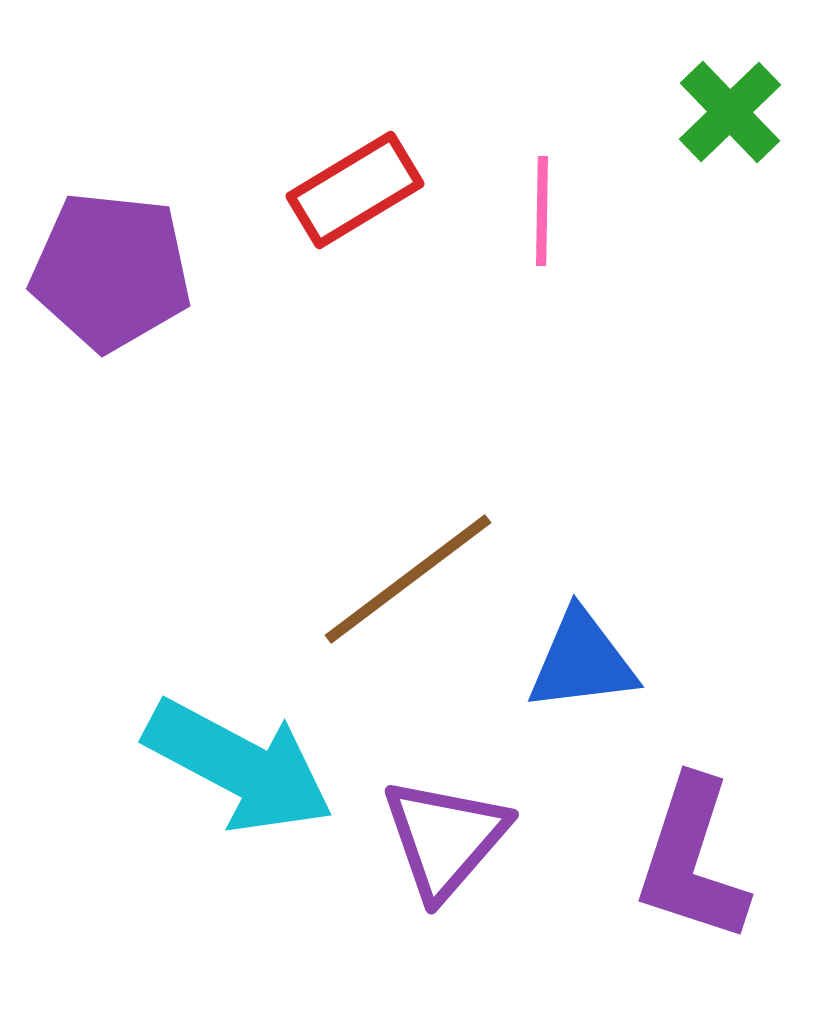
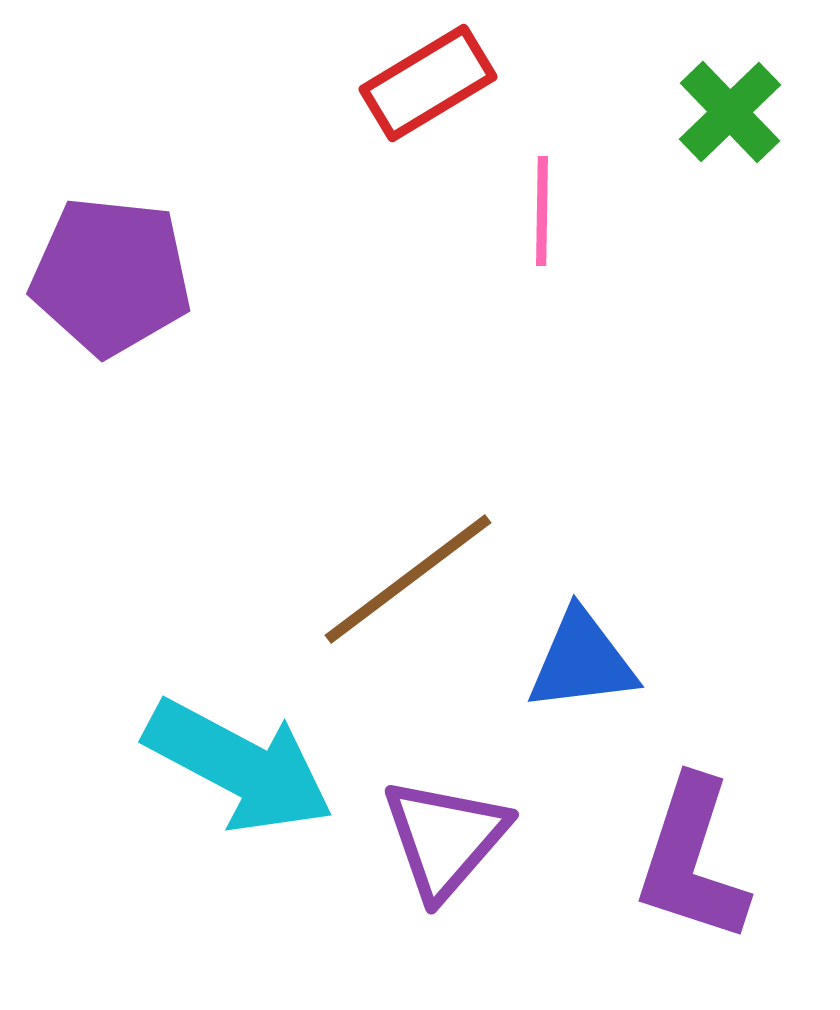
red rectangle: moved 73 px right, 107 px up
purple pentagon: moved 5 px down
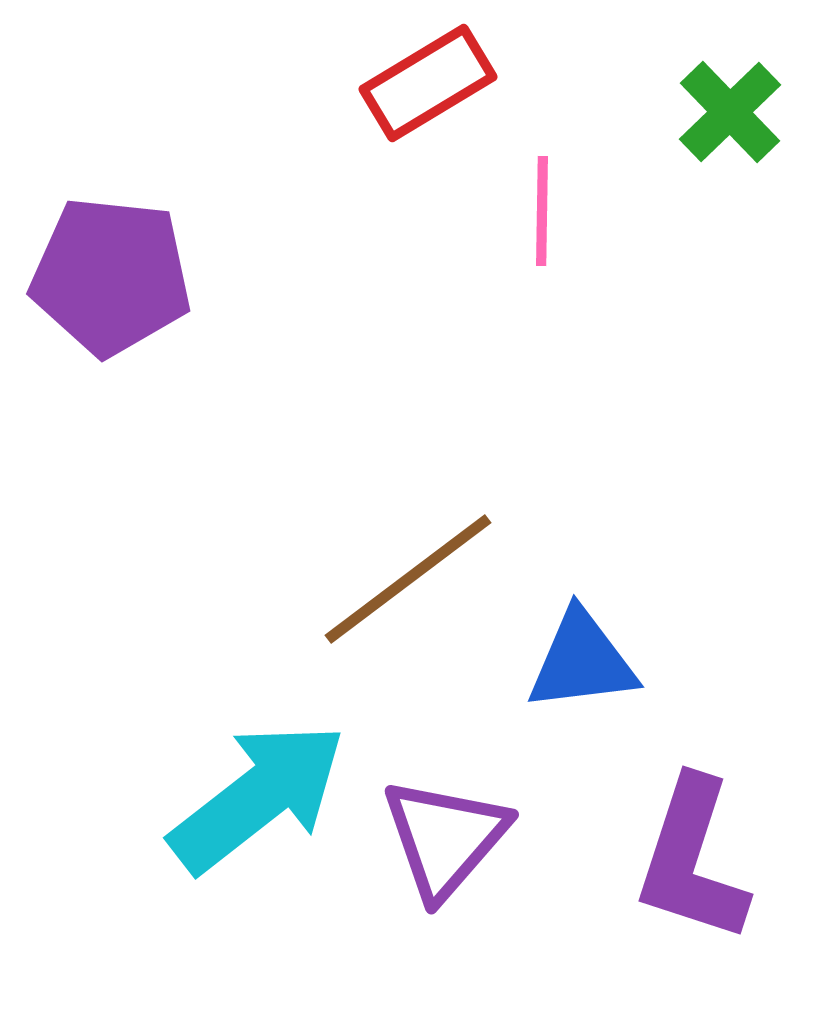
cyan arrow: moved 19 px right, 31 px down; rotated 66 degrees counterclockwise
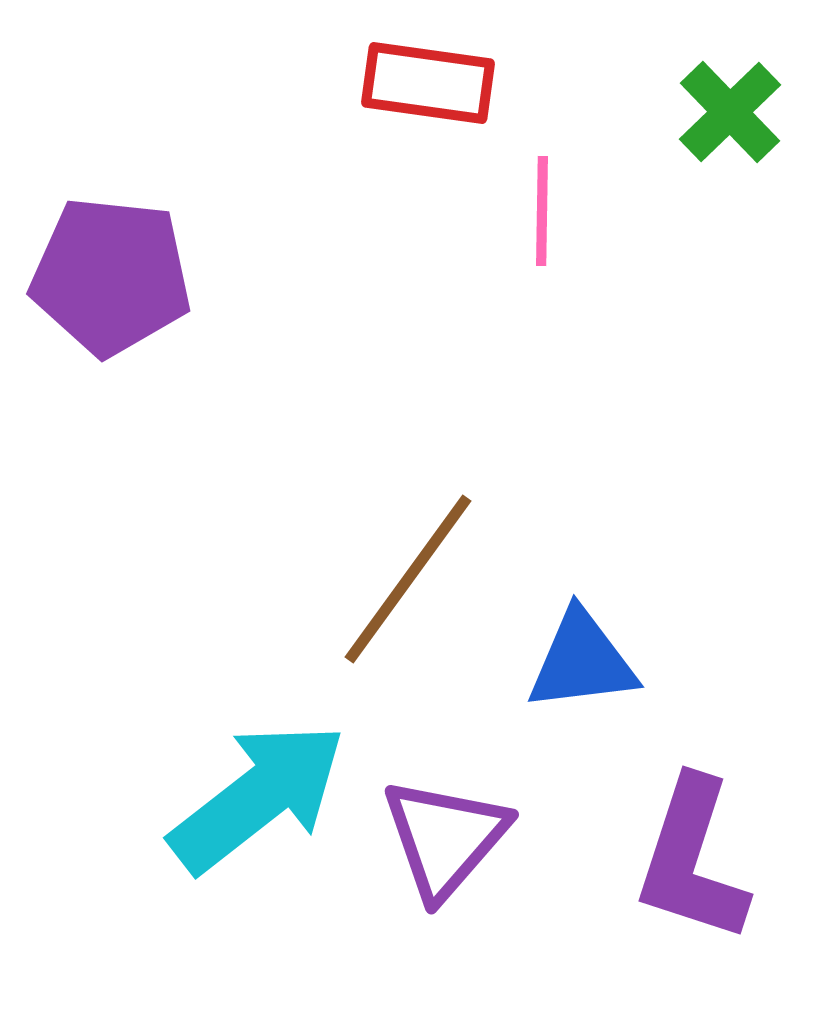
red rectangle: rotated 39 degrees clockwise
brown line: rotated 17 degrees counterclockwise
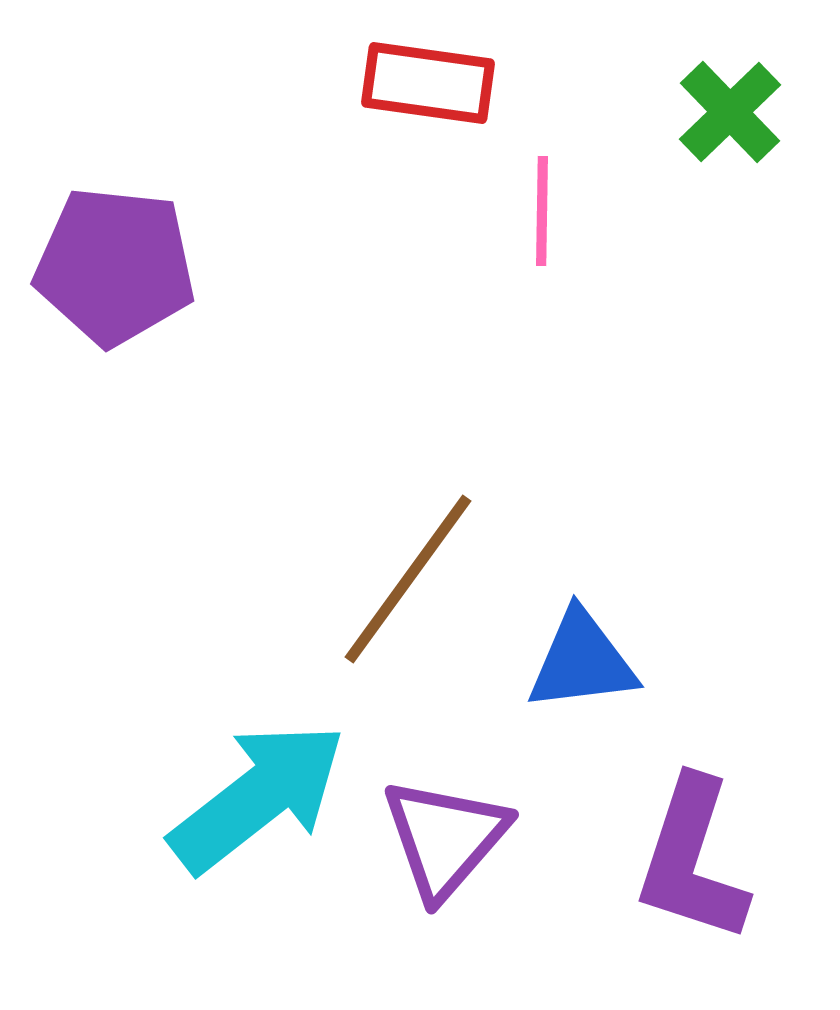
purple pentagon: moved 4 px right, 10 px up
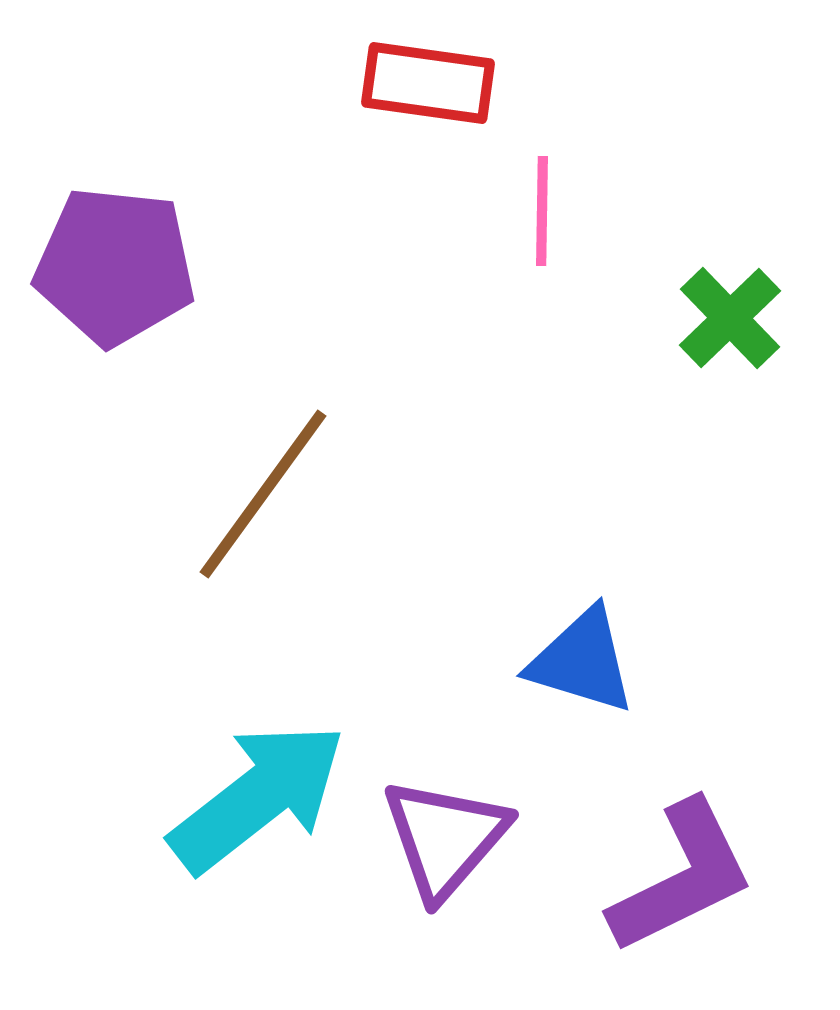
green cross: moved 206 px down
brown line: moved 145 px left, 85 px up
blue triangle: rotated 24 degrees clockwise
purple L-shape: moved 10 px left, 17 px down; rotated 134 degrees counterclockwise
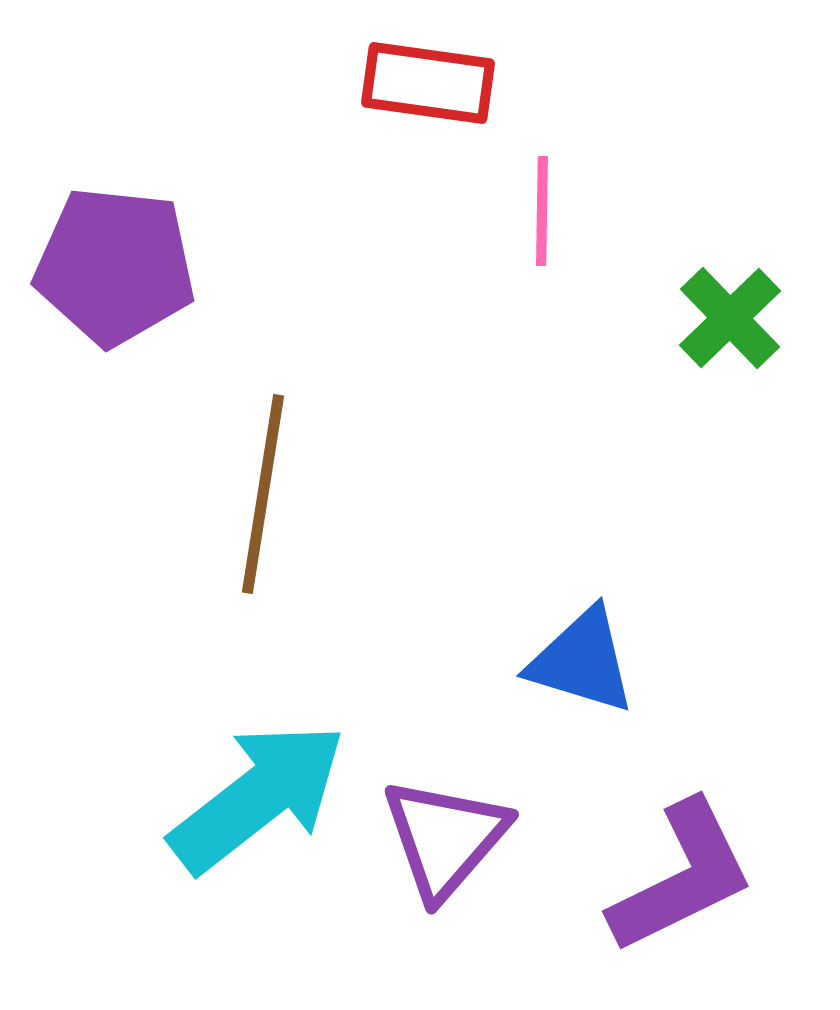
brown line: rotated 27 degrees counterclockwise
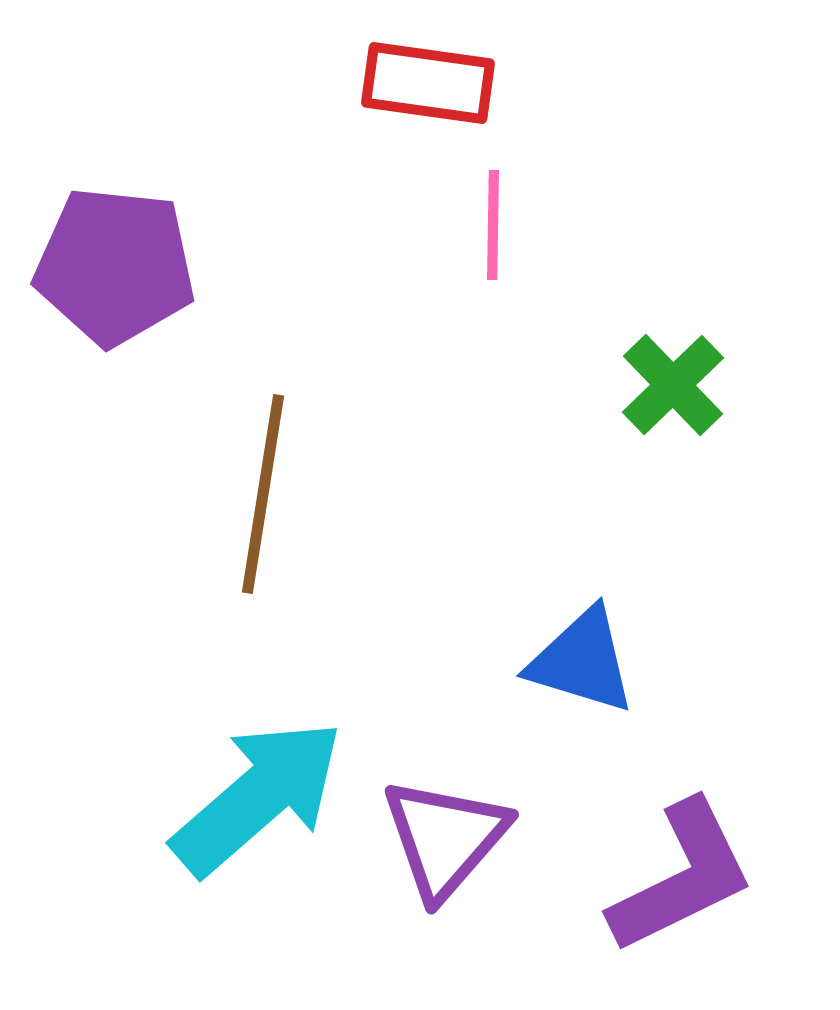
pink line: moved 49 px left, 14 px down
green cross: moved 57 px left, 67 px down
cyan arrow: rotated 3 degrees counterclockwise
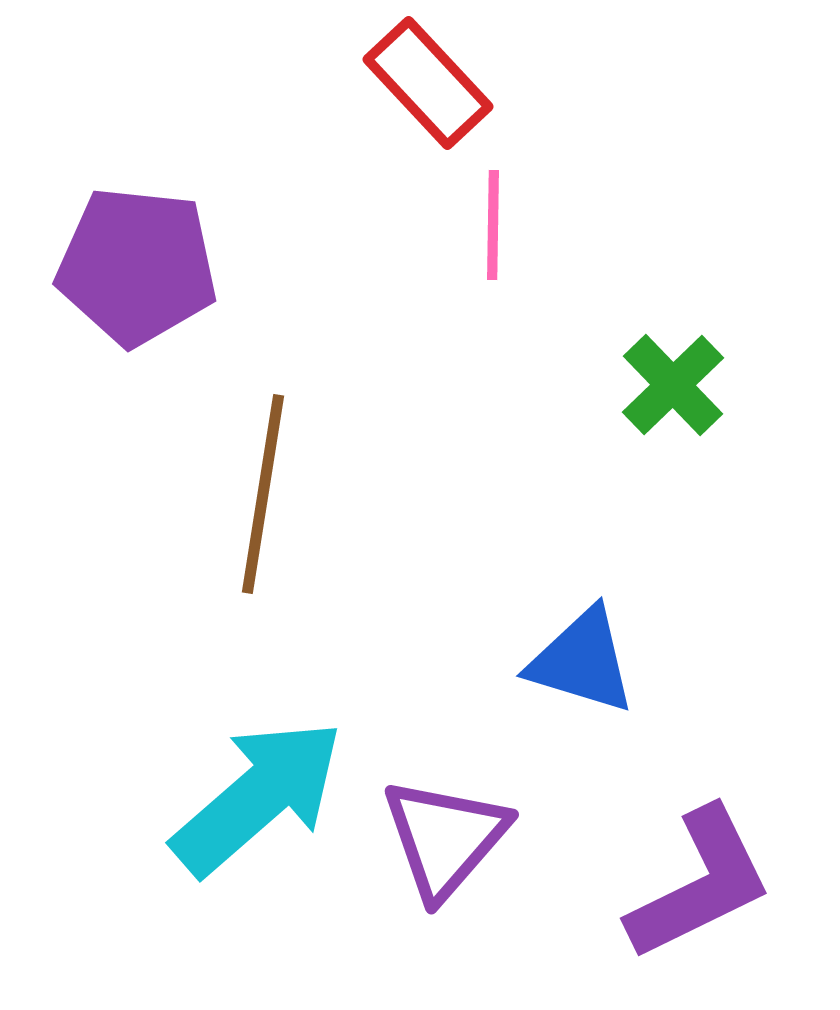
red rectangle: rotated 39 degrees clockwise
purple pentagon: moved 22 px right
purple L-shape: moved 18 px right, 7 px down
